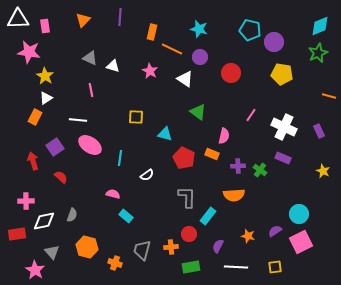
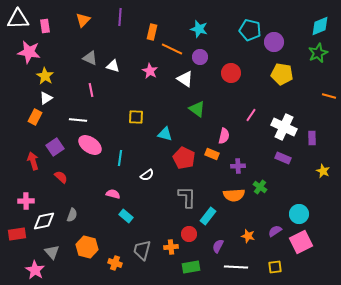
green triangle at (198, 112): moved 1 px left, 3 px up
purple rectangle at (319, 131): moved 7 px left, 7 px down; rotated 24 degrees clockwise
green cross at (260, 170): moved 17 px down
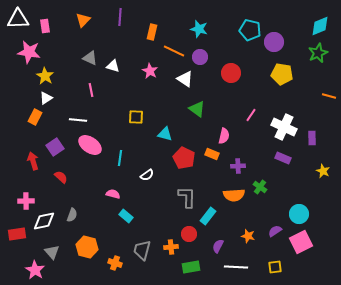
orange line at (172, 49): moved 2 px right, 2 px down
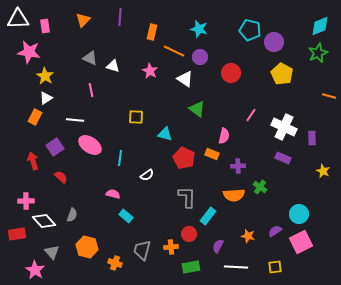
yellow pentagon at (282, 74): rotated 20 degrees clockwise
white line at (78, 120): moved 3 px left
white diamond at (44, 221): rotated 60 degrees clockwise
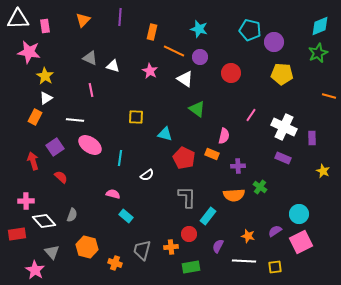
yellow pentagon at (282, 74): rotated 25 degrees counterclockwise
white line at (236, 267): moved 8 px right, 6 px up
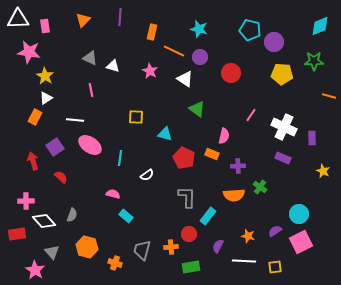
green star at (318, 53): moved 4 px left, 8 px down; rotated 24 degrees clockwise
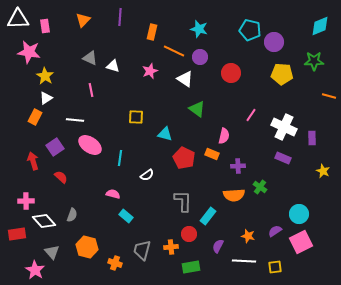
pink star at (150, 71): rotated 21 degrees clockwise
gray L-shape at (187, 197): moved 4 px left, 4 px down
